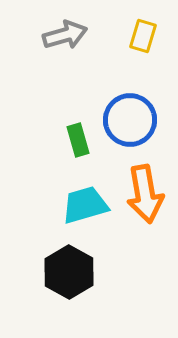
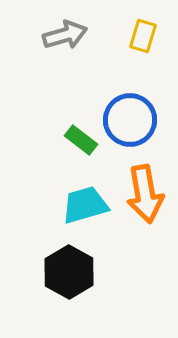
green rectangle: moved 3 px right; rotated 36 degrees counterclockwise
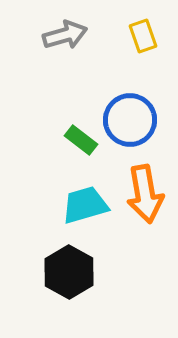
yellow rectangle: rotated 36 degrees counterclockwise
